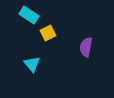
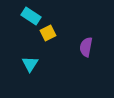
cyan rectangle: moved 2 px right, 1 px down
cyan triangle: moved 2 px left; rotated 12 degrees clockwise
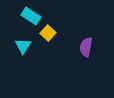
yellow square: rotated 21 degrees counterclockwise
cyan triangle: moved 7 px left, 18 px up
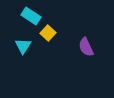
purple semicircle: rotated 36 degrees counterclockwise
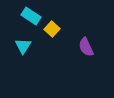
yellow square: moved 4 px right, 4 px up
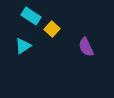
cyan triangle: rotated 24 degrees clockwise
